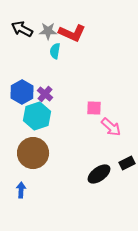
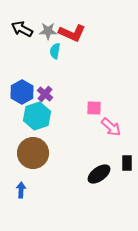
black rectangle: rotated 63 degrees counterclockwise
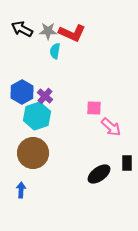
purple cross: moved 2 px down
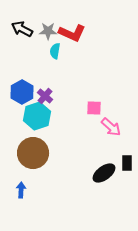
black ellipse: moved 5 px right, 1 px up
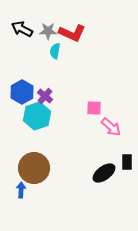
brown circle: moved 1 px right, 15 px down
black rectangle: moved 1 px up
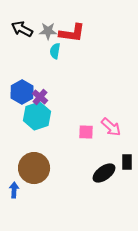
red L-shape: rotated 16 degrees counterclockwise
purple cross: moved 5 px left, 1 px down
pink square: moved 8 px left, 24 px down
blue arrow: moved 7 px left
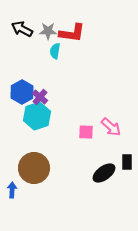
blue arrow: moved 2 px left
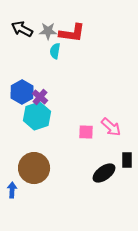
black rectangle: moved 2 px up
